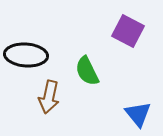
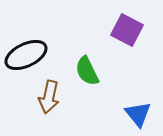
purple square: moved 1 px left, 1 px up
black ellipse: rotated 30 degrees counterclockwise
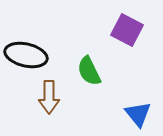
black ellipse: rotated 39 degrees clockwise
green semicircle: moved 2 px right
brown arrow: rotated 12 degrees counterclockwise
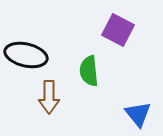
purple square: moved 9 px left
green semicircle: rotated 20 degrees clockwise
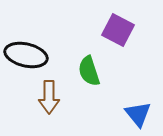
green semicircle: rotated 12 degrees counterclockwise
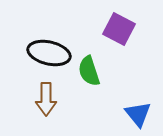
purple square: moved 1 px right, 1 px up
black ellipse: moved 23 px right, 2 px up
brown arrow: moved 3 px left, 2 px down
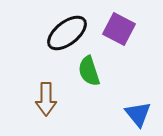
black ellipse: moved 18 px right, 20 px up; rotated 51 degrees counterclockwise
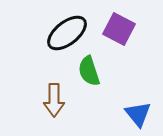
brown arrow: moved 8 px right, 1 px down
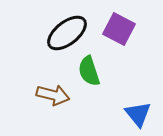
brown arrow: moved 1 px left, 5 px up; rotated 76 degrees counterclockwise
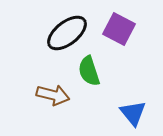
blue triangle: moved 5 px left, 1 px up
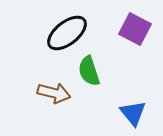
purple square: moved 16 px right
brown arrow: moved 1 px right, 2 px up
